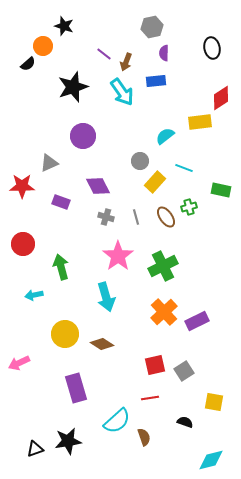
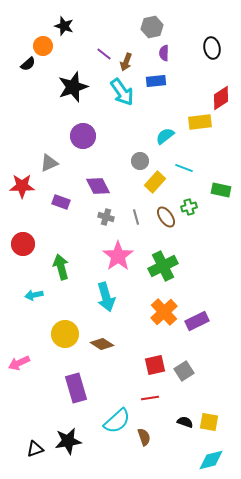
yellow square at (214, 402): moved 5 px left, 20 px down
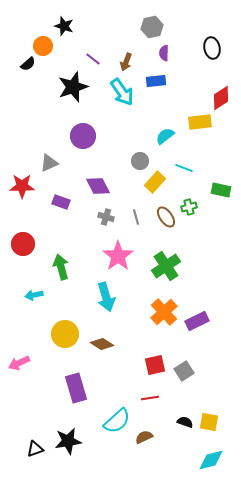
purple line at (104, 54): moved 11 px left, 5 px down
green cross at (163, 266): moved 3 px right; rotated 8 degrees counterclockwise
brown semicircle at (144, 437): rotated 96 degrees counterclockwise
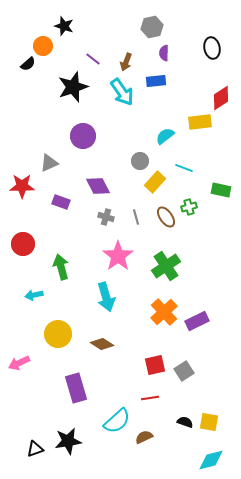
yellow circle at (65, 334): moved 7 px left
